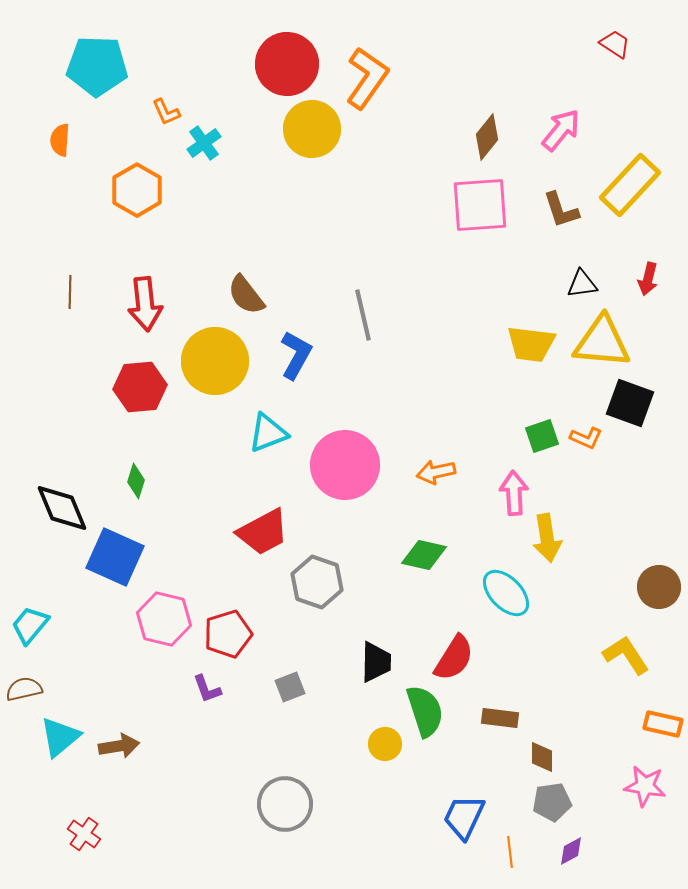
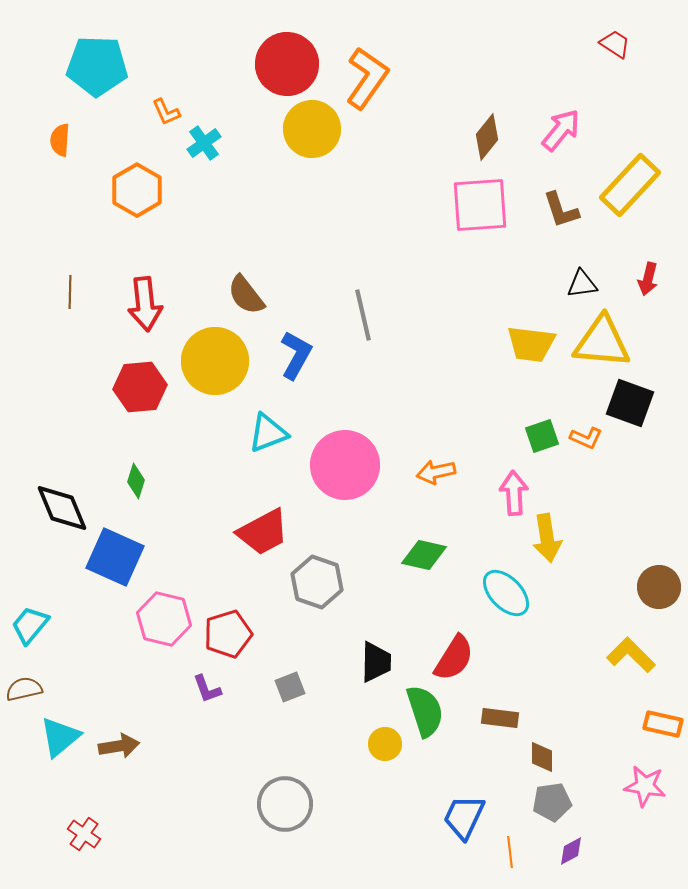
yellow L-shape at (626, 655): moved 5 px right; rotated 12 degrees counterclockwise
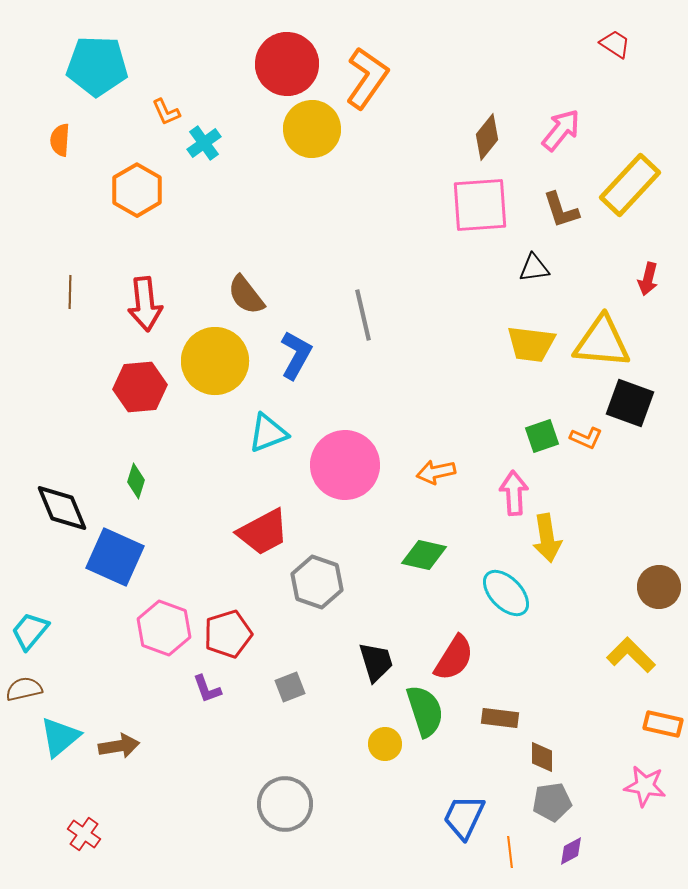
black triangle at (582, 284): moved 48 px left, 16 px up
pink hexagon at (164, 619): moved 9 px down; rotated 6 degrees clockwise
cyan trapezoid at (30, 625): moved 6 px down
black trapezoid at (376, 662): rotated 18 degrees counterclockwise
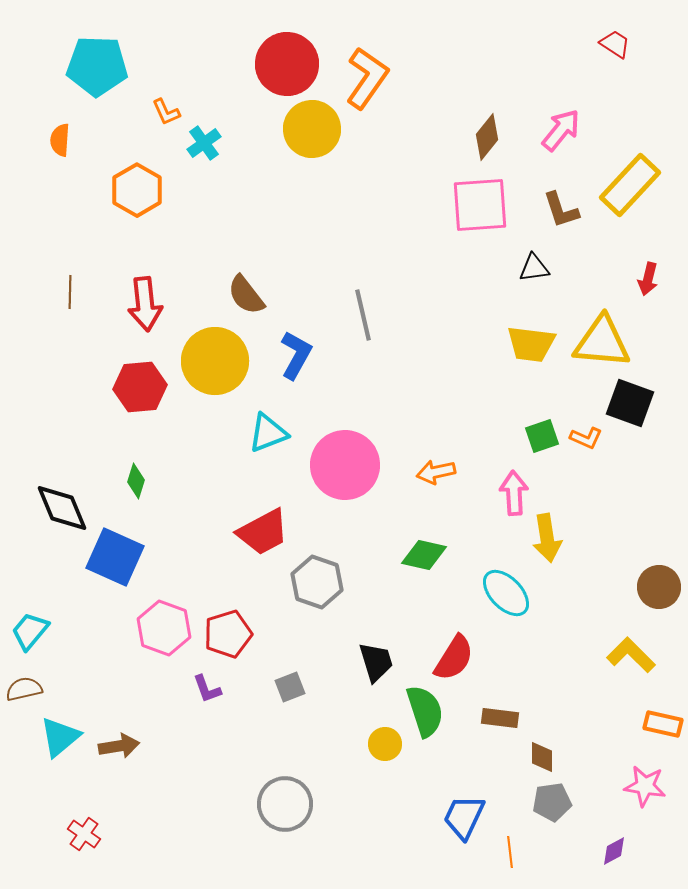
purple diamond at (571, 851): moved 43 px right
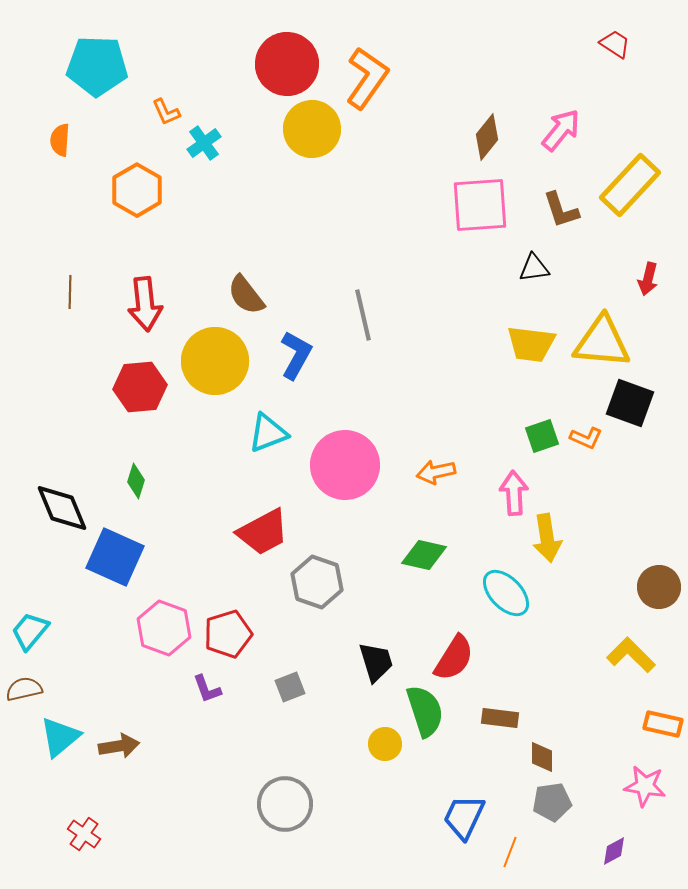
orange line at (510, 852): rotated 28 degrees clockwise
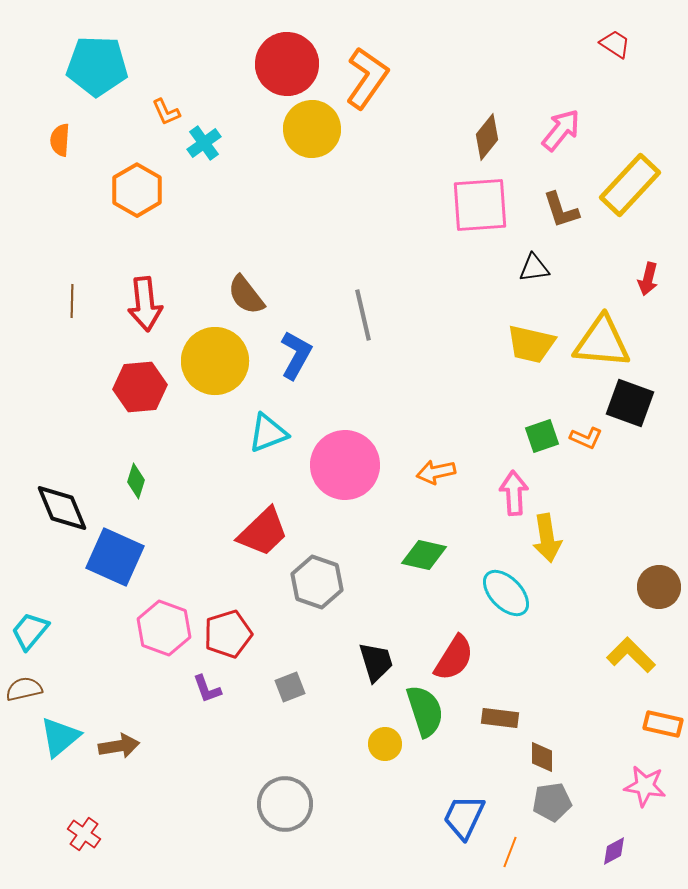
brown line at (70, 292): moved 2 px right, 9 px down
yellow trapezoid at (531, 344): rotated 6 degrees clockwise
red trapezoid at (263, 532): rotated 16 degrees counterclockwise
